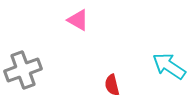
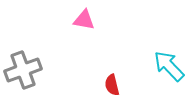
pink triangle: moved 6 px right; rotated 20 degrees counterclockwise
cyan arrow: rotated 12 degrees clockwise
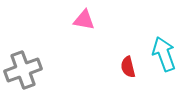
cyan arrow: moved 5 px left, 12 px up; rotated 24 degrees clockwise
red semicircle: moved 16 px right, 18 px up
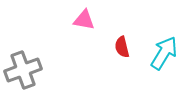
cyan arrow: moved 1 px up; rotated 52 degrees clockwise
red semicircle: moved 6 px left, 20 px up
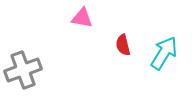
pink triangle: moved 2 px left, 2 px up
red semicircle: moved 1 px right, 2 px up
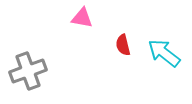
cyan arrow: rotated 84 degrees counterclockwise
gray cross: moved 5 px right, 1 px down
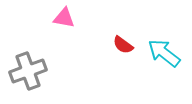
pink triangle: moved 18 px left
red semicircle: rotated 40 degrees counterclockwise
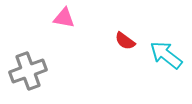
red semicircle: moved 2 px right, 4 px up
cyan arrow: moved 2 px right, 2 px down
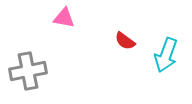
cyan arrow: rotated 108 degrees counterclockwise
gray cross: rotated 9 degrees clockwise
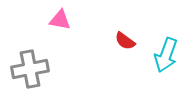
pink triangle: moved 4 px left, 2 px down
gray cross: moved 2 px right, 2 px up
